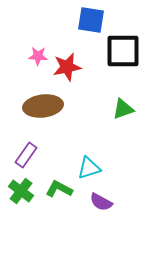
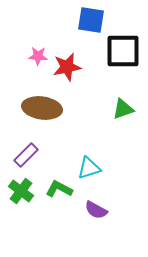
brown ellipse: moved 1 px left, 2 px down; rotated 15 degrees clockwise
purple rectangle: rotated 10 degrees clockwise
purple semicircle: moved 5 px left, 8 px down
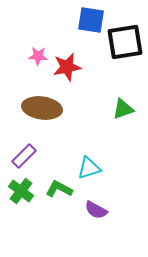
black square: moved 2 px right, 9 px up; rotated 9 degrees counterclockwise
purple rectangle: moved 2 px left, 1 px down
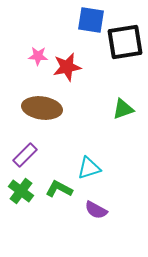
purple rectangle: moved 1 px right, 1 px up
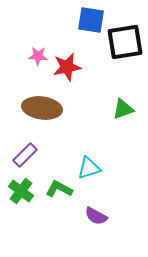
purple semicircle: moved 6 px down
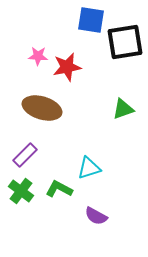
brown ellipse: rotated 9 degrees clockwise
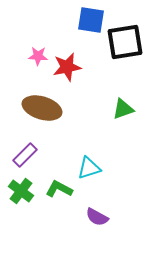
purple semicircle: moved 1 px right, 1 px down
